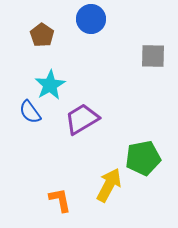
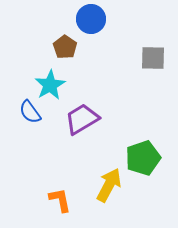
brown pentagon: moved 23 px right, 12 px down
gray square: moved 2 px down
green pentagon: rotated 8 degrees counterclockwise
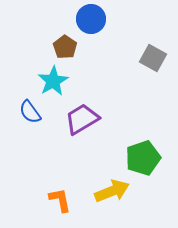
gray square: rotated 28 degrees clockwise
cyan star: moved 3 px right, 4 px up
yellow arrow: moved 3 px right, 6 px down; rotated 40 degrees clockwise
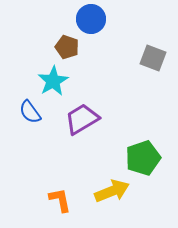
brown pentagon: moved 2 px right; rotated 15 degrees counterclockwise
gray square: rotated 8 degrees counterclockwise
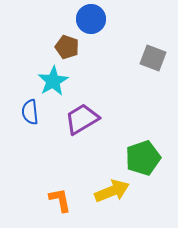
blue semicircle: rotated 30 degrees clockwise
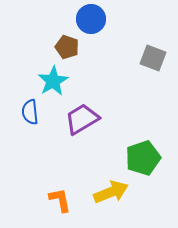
yellow arrow: moved 1 px left, 1 px down
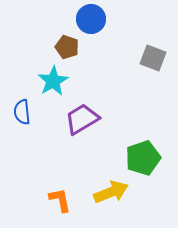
blue semicircle: moved 8 px left
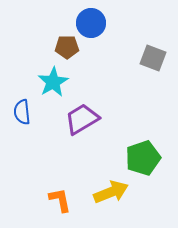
blue circle: moved 4 px down
brown pentagon: rotated 20 degrees counterclockwise
cyan star: moved 1 px down
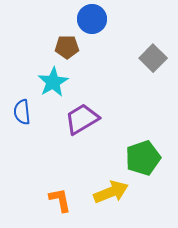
blue circle: moved 1 px right, 4 px up
gray square: rotated 24 degrees clockwise
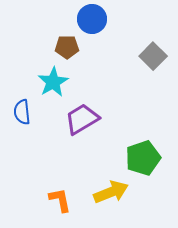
gray square: moved 2 px up
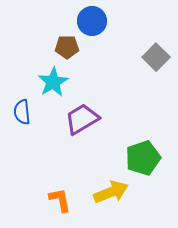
blue circle: moved 2 px down
gray square: moved 3 px right, 1 px down
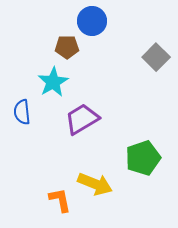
yellow arrow: moved 16 px left, 8 px up; rotated 44 degrees clockwise
